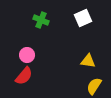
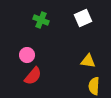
red semicircle: moved 9 px right
yellow semicircle: rotated 30 degrees counterclockwise
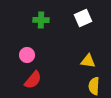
green cross: rotated 21 degrees counterclockwise
red semicircle: moved 4 px down
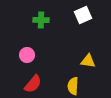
white square: moved 3 px up
red semicircle: moved 4 px down
yellow semicircle: moved 21 px left
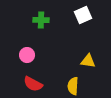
red semicircle: rotated 78 degrees clockwise
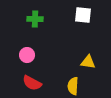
white square: rotated 30 degrees clockwise
green cross: moved 6 px left, 1 px up
yellow triangle: moved 1 px down
red semicircle: moved 1 px left, 1 px up
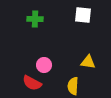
pink circle: moved 17 px right, 10 px down
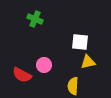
white square: moved 3 px left, 27 px down
green cross: rotated 21 degrees clockwise
yellow triangle: rotated 21 degrees counterclockwise
red semicircle: moved 10 px left, 8 px up
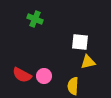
pink circle: moved 11 px down
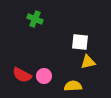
yellow semicircle: rotated 84 degrees clockwise
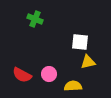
pink circle: moved 5 px right, 2 px up
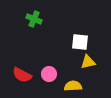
green cross: moved 1 px left
